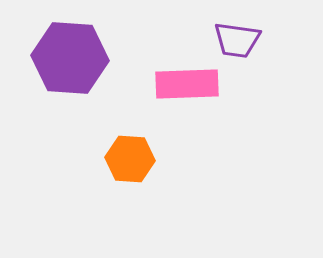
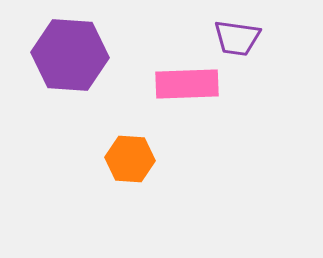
purple trapezoid: moved 2 px up
purple hexagon: moved 3 px up
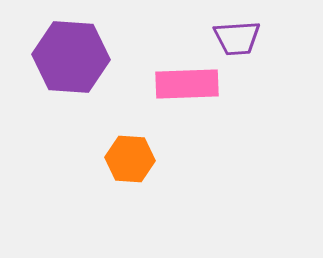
purple trapezoid: rotated 12 degrees counterclockwise
purple hexagon: moved 1 px right, 2 px down
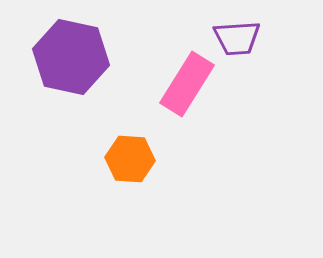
purple hexagon: rotated 8 degrees clockwise
pink rectangle: rotated 56 degrees counterclockwise
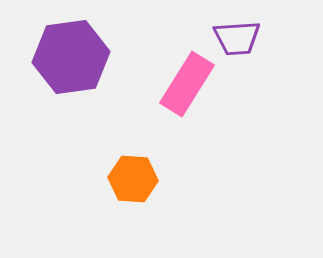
purple hexagon: rotated 20 degrees counterclockwise
orange hexagon: moved 3 px right, 20 px down
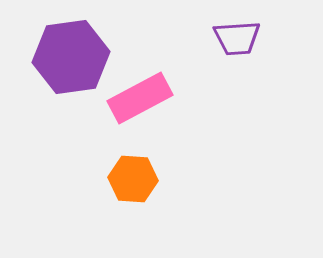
pink rectangle: moved 47 px left, 14 px down; rotated 30 degrees clockwise
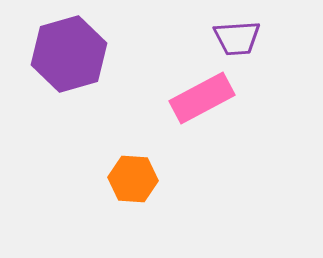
purple hexagon: moved 2 px left, 3 px up; rotated 8 degrees counterclockwise
pink rectangle: moved 62 px right
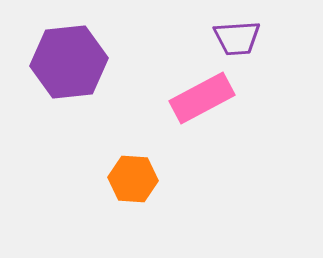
purple hexagon: moved 8 px down; rotated 10 degrees clockwise
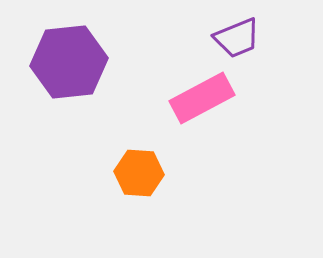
purple trapezoid: rotated 18 degrees counterclockwise
orange hexagon: moved 6 px right, 6 px up
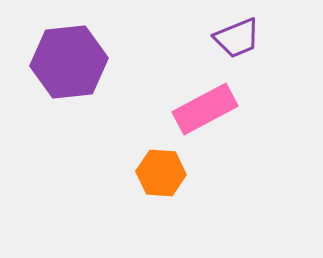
pink rectangle: moved 3 px right, 11 px down
orange hexagon: moved 22 px right
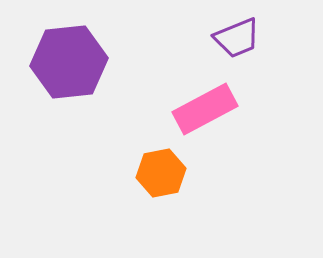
orange hexagon: rotated 15 degrees counterclockwise
